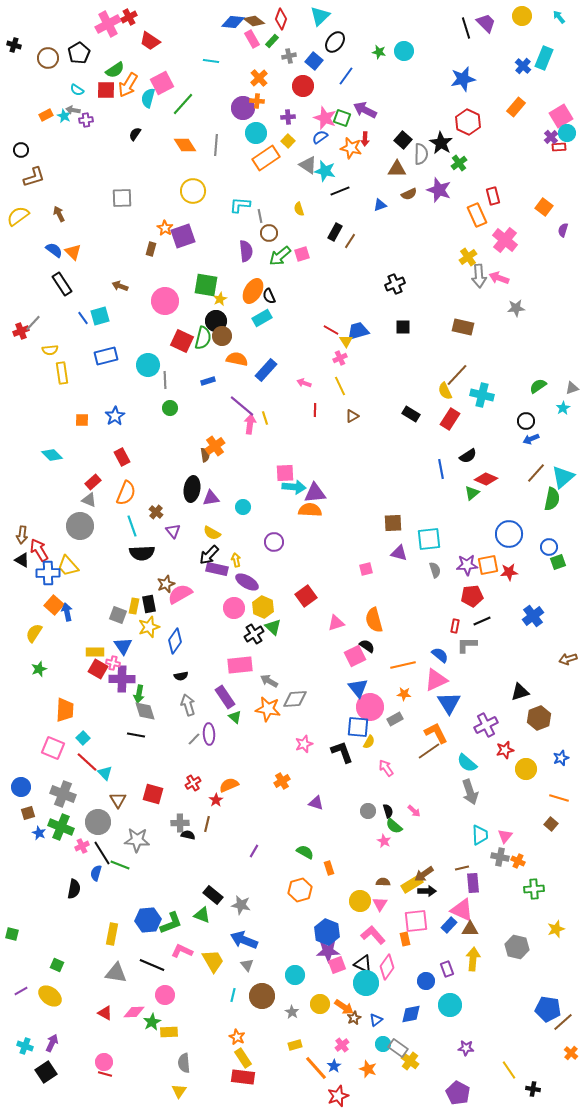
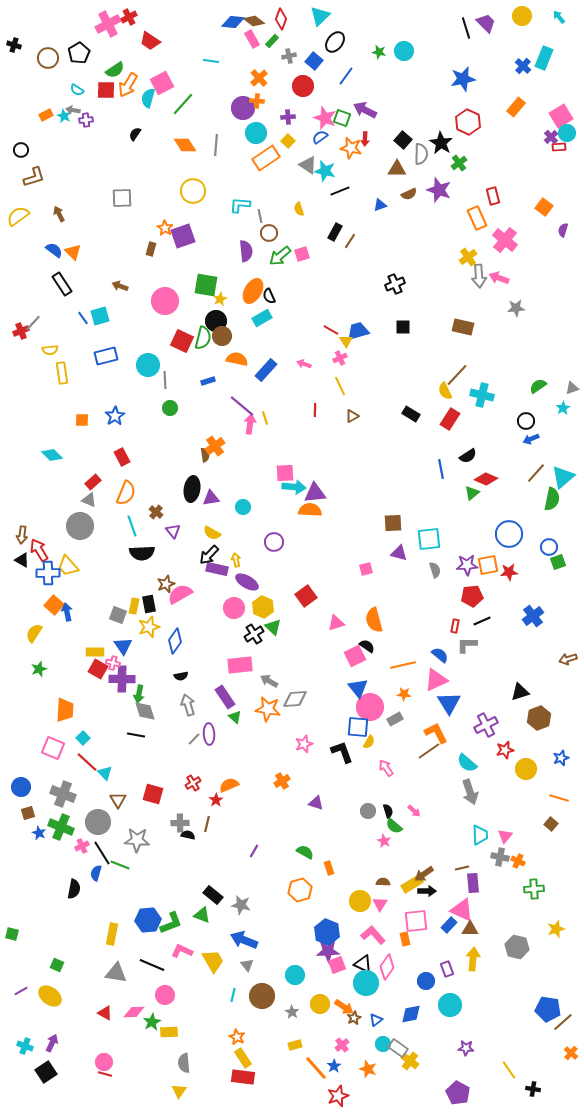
orange rectangle at (477, 215): moved 3 px down
pink arrow at (304, 383): moved 19 px up
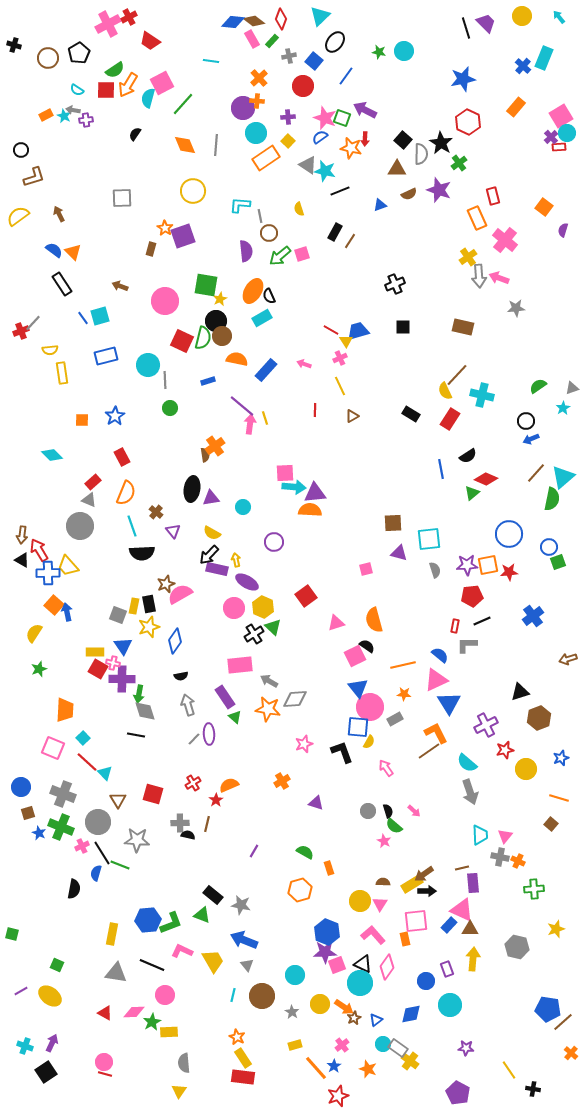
orange diamond at (185, 145): rotated 10 degrees clockwise
purple star at (328, 951): moved 3 px left, 1 px down
cyan circle at (366, 983): moved 6 px left
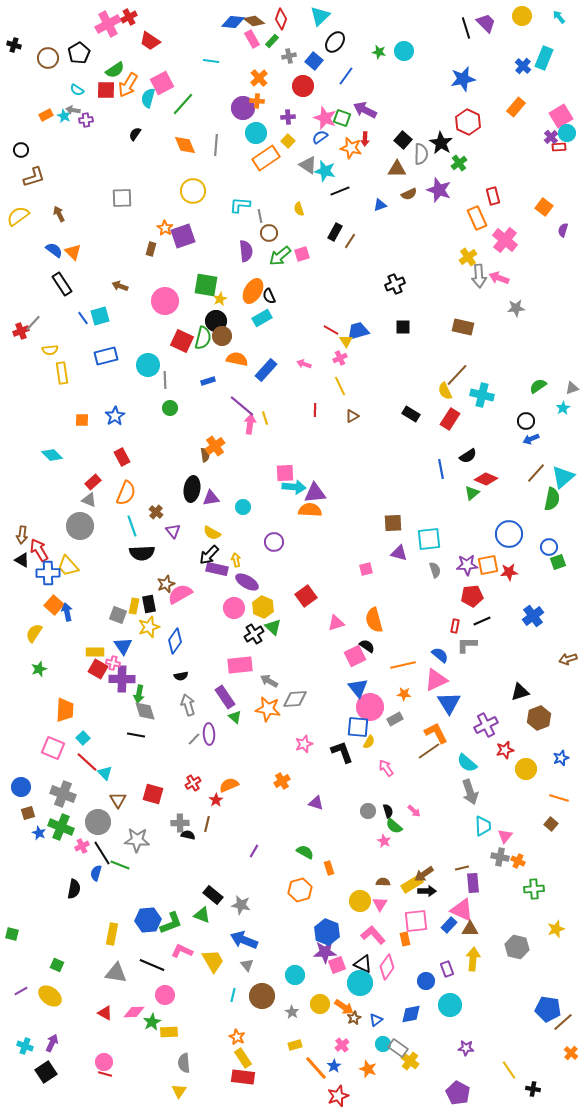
cyan trapezoid at (480, 835): moved 3 px right, 9 px up
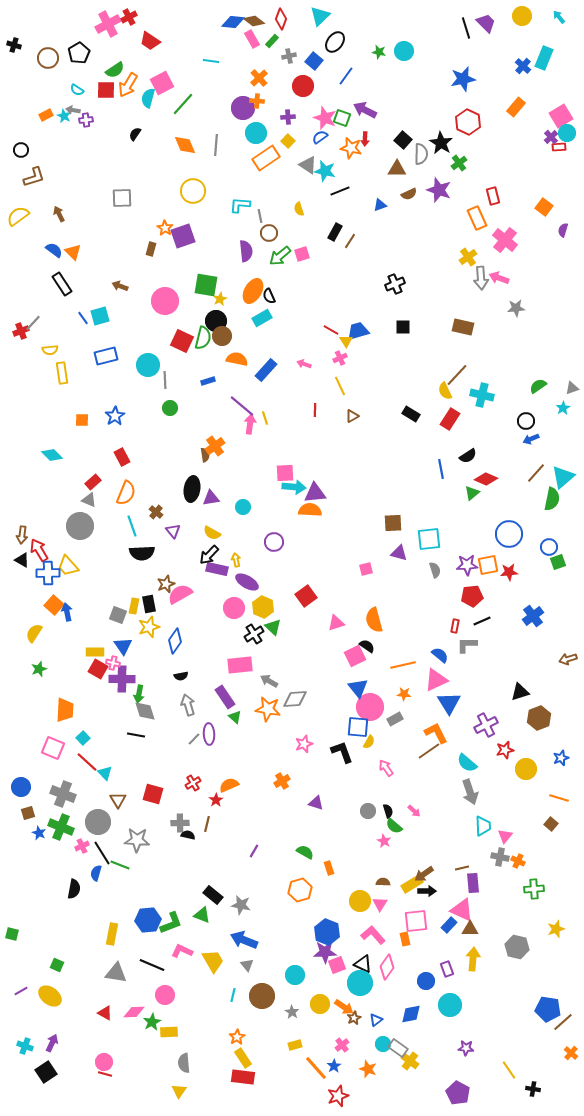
gray arrow at (479, 276): moved 2 px right, 2 px down
orange star at (237, 1037): rotated 14 degrees clockwise
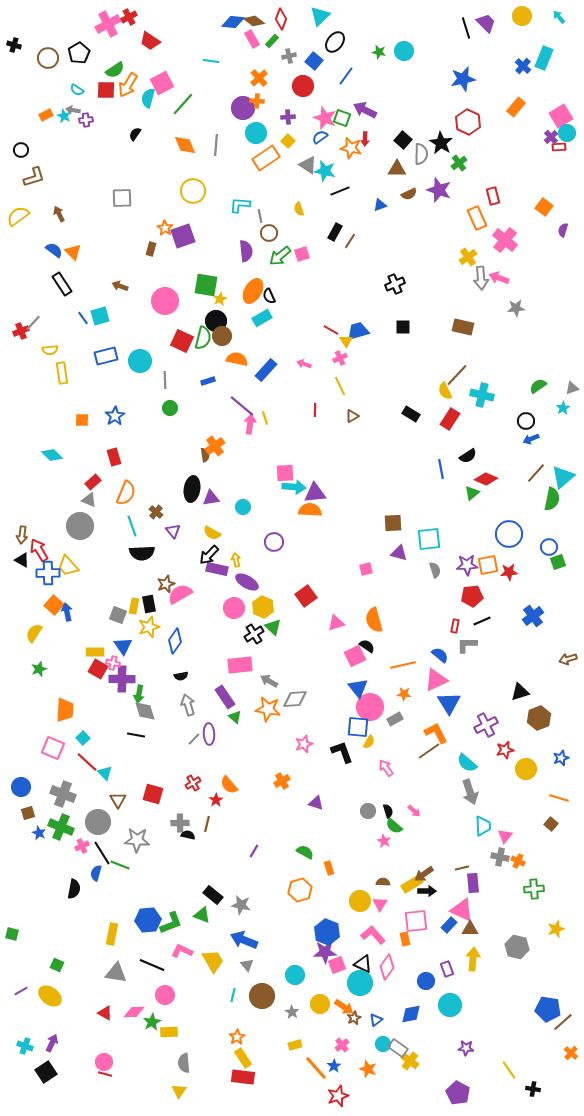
cyan circle at (148, 365): moved 8 px left, 4 px up
red rectangle at (122, 457): moved 8 px left; rotated 12 degrees clockwise
orange semicircle at (229, 785): rotated 108 degrees counterclockwise
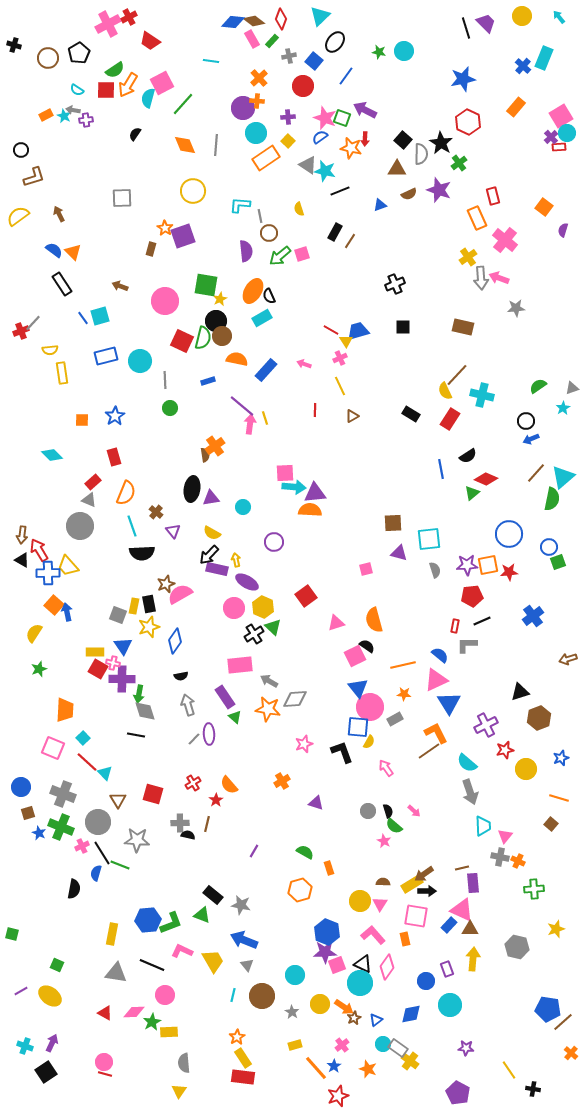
pink square at (416, 921): moved 5 px up; rotated 15 degrees clockwise
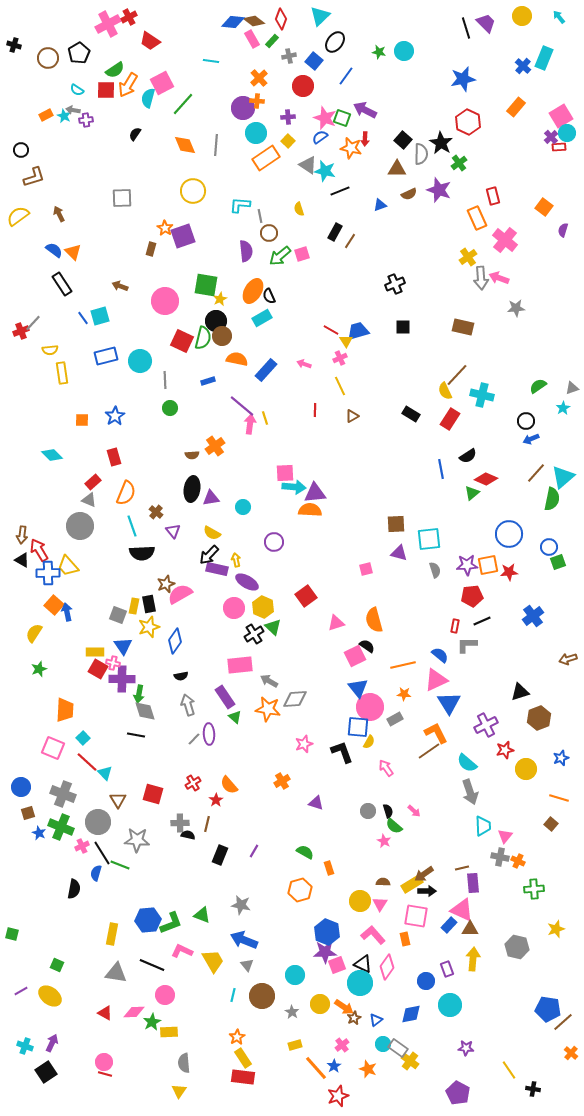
brown semicircle at (205, 455): moved 13 px left; rotated 96 degrees clockwise
brown square at (393, 523): moved 3 px right, 1 px down
black rectangle at (213, 895): moved 7 px right, 40 px up; rotated 72 degrees clockwise
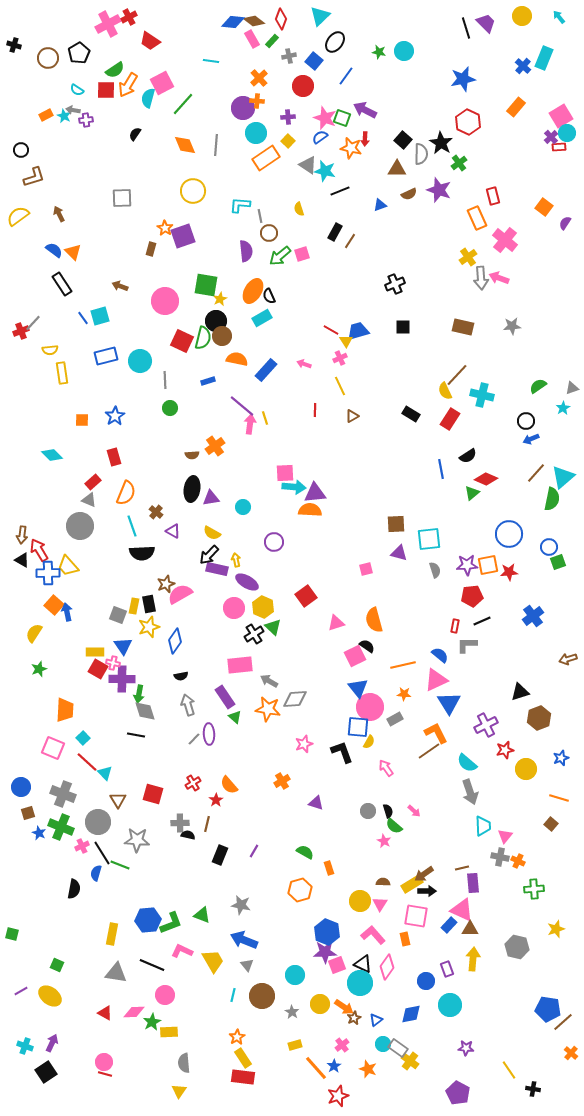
purple semicircle at (563, 230): moved 2 px right, 7 px up; rotated 16 degrees clockwise
gray star at (516, 308): moved 4 px left, 18 px down
purple triangle at (173, 531): rotated 21 degrees counterclockwise
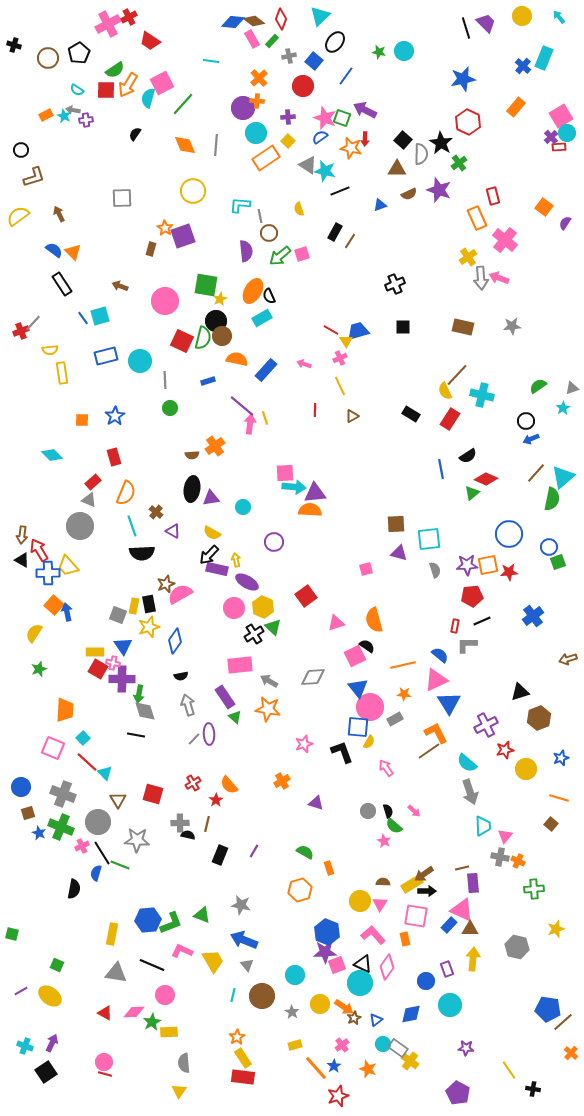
gray diamond at (295, 699): moved 18 px right, 22 px up
